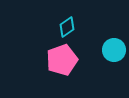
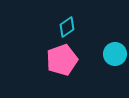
cyan circle: moved 1 px right, 4 px down
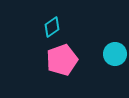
cyan diamond: moved 15 px left
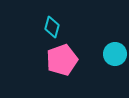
cyan diamond: rotated 40 degrees counterclockwise
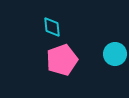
cyan diamond: rotated 20 degrees counterclockwise
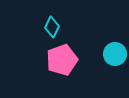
cyan diamond: rotated 30 degrees clockwise
